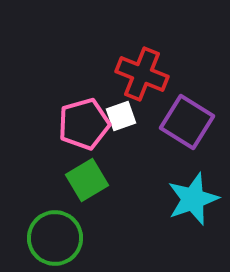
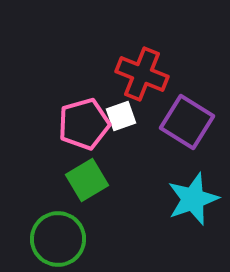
green circle: moved 3 px right, 1 px down
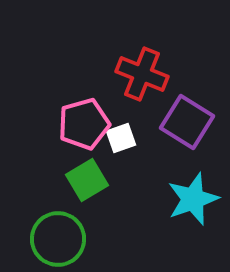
white square: moved 22 px down
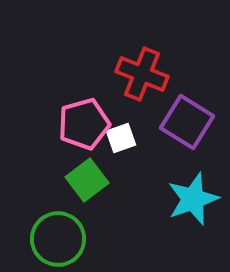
green square: rotated 6 degrees counterclockwise
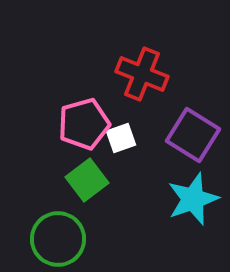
purple square: moved 6 px right, 13 px down
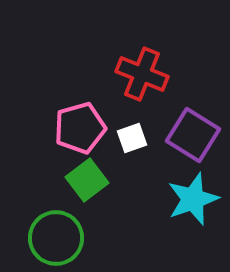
pink pentagon: moved 4 px left, 4 px down
white square: moved 11 px right
green circle: moved 2 px left, 1 px up
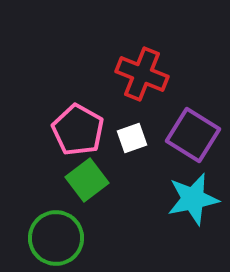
pink pentagon: moved 2 px left, 2 px down; rotated 27 degrees counterclockwise
cyan star: rotated 8 degrees clockwise
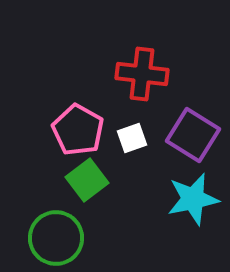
red cross: rotated 15 degrees counterclockwise
